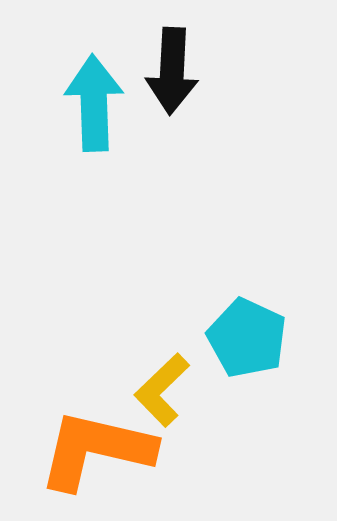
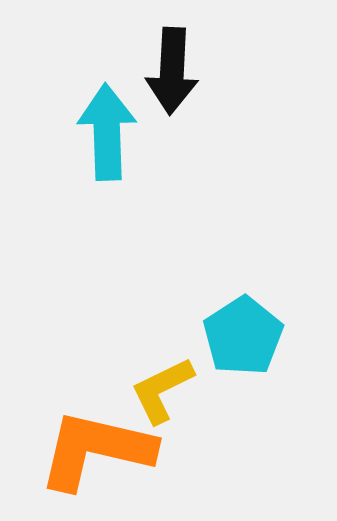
cyan arrow: moved 13 px right, 29 px down
cyan pentagon: moved 4 px left, 2 px up; rotated 14 degrees clockwise
yellow L-shape: rotated 18 degrees clockwise
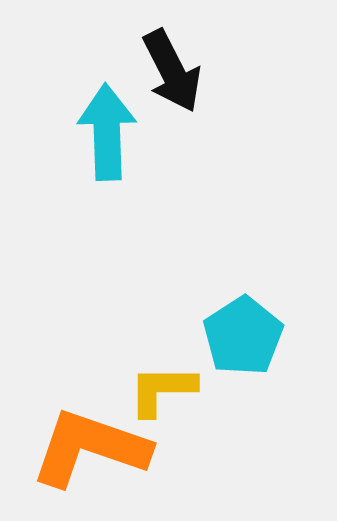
black arrow: rotated 30 degrees counterclockwise
yellow L-shape: rotated 26 degrees clockwise
orange L-shape: moved 6 px left, 2 px up; rotated 6 degrees clockwise
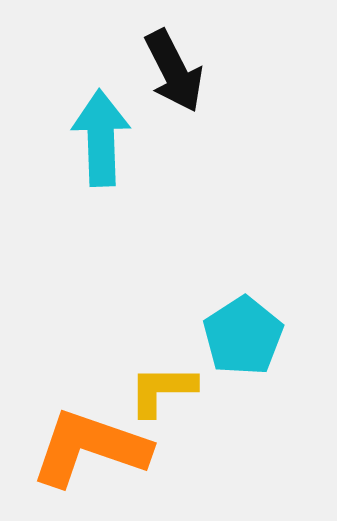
black arrow: moved 2 px right
cyan arrow: moved 6 px left, 6 px down
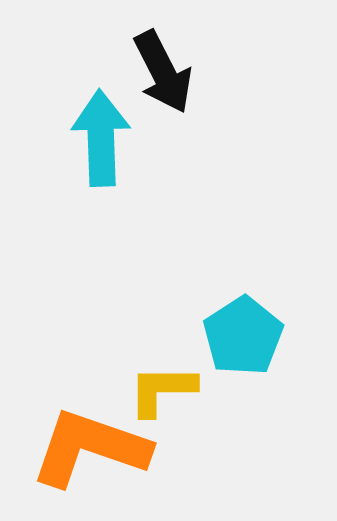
black arrow: moved 11 px left, 1 px down
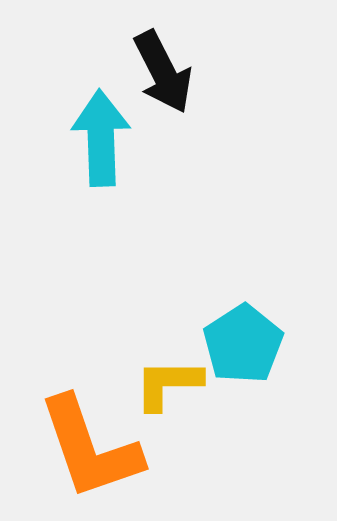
cyan pentagon: moved 8 px down
yellow L-shape: moved 6 px right, 6 px up
orange L-shape: rotated 128 degrees counterclockwise
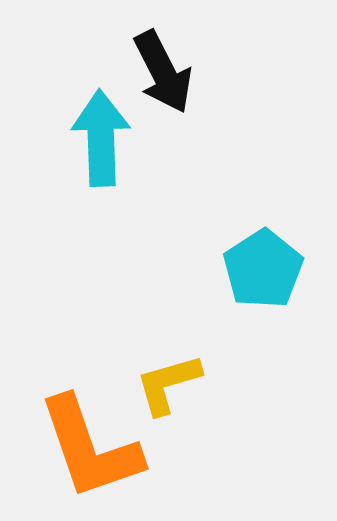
cyan pentagon: moved 20 px right, 75 px up
yellow L-shape: rotated 16 degrees counterclockwise
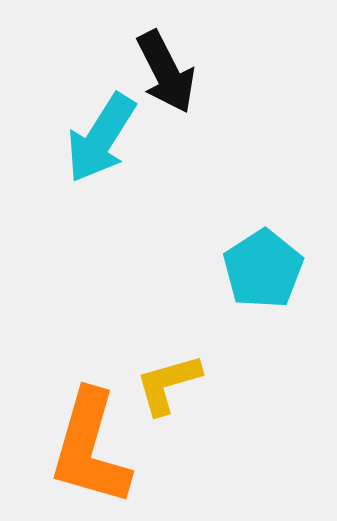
black arrow: moved 3 px right
cyan arrow: rotated 146 degrees counterclockwise
orange L-shape: rotated 35 degrees clockwise
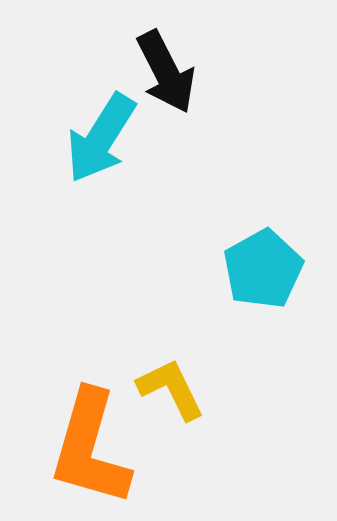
cyan pentagon: rotated 4 degrees clockwise
yellow L-shape: moved 3 px right, 5 px down; rotated 80 degrees clockwise
